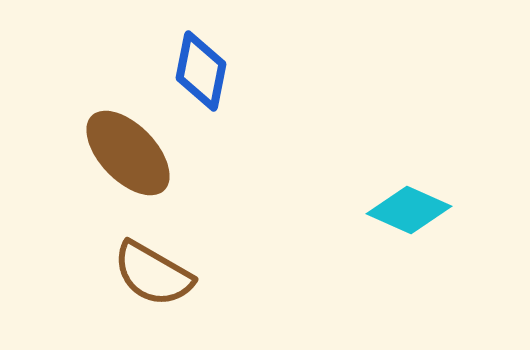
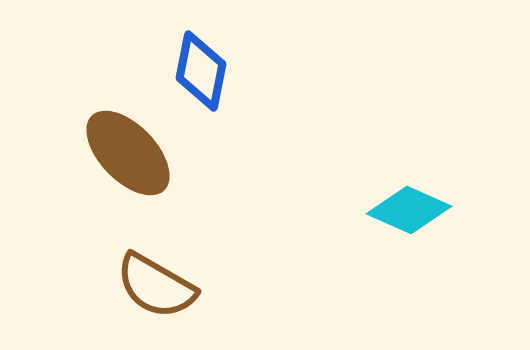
brown semicircle: moved 3 px right, 12 px down
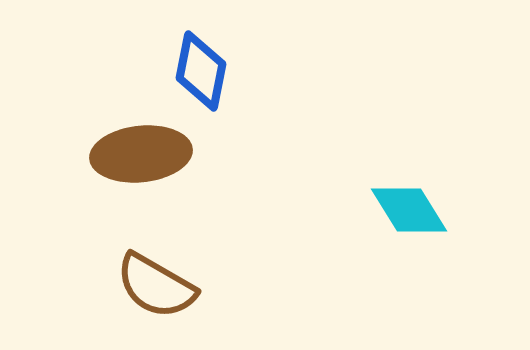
brown ellipse: moved 13 px right, 1 px down; rotated 52 degrees counterclockwise
cyan diamond: rotated 34 degrees clockwise
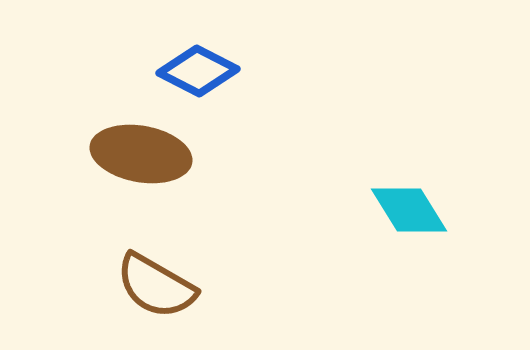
blue diamond: moved 3 px left; rotated 74 degrees counterclockwise
brown ellipse: rotated 16 degrees clockwise
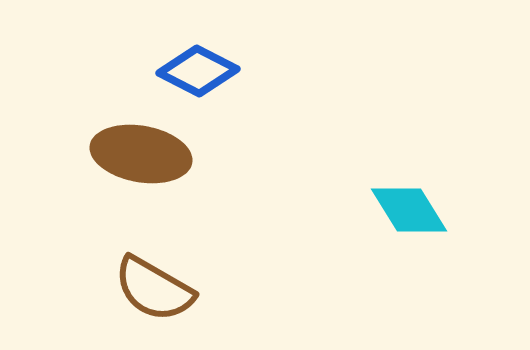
brown semicircle: moved 2 px left, 3 px down
